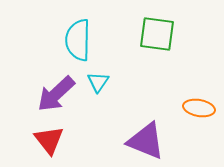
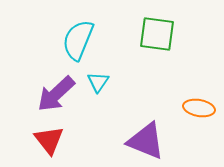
cyan semicircle: rotated 21 degrees clockwise
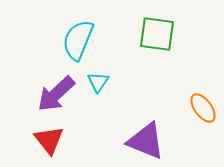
orange ellipse: moved 4 px right; rotated 44 degrees clockwise
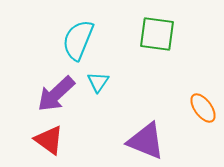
red triangle: rotated 16 degrees counterclockwise
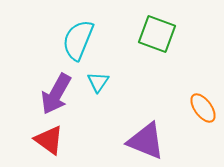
green square: rotated 12 degrees clockwise
purple arrow: rotated 18 degrees counterclockwise
